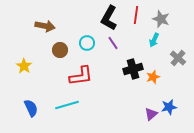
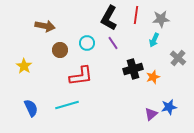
gray star: rotated 24 degrees counterclockwise
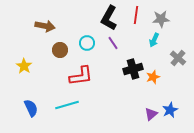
blue star: moved 1 px right, 3 px down; rotated 14 degrees counterclockwise
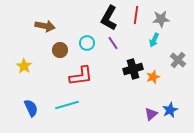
gray cross: moved 2 px down
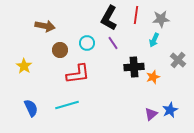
black cross: moved 1 px right, 2 px up; rotated 12 degrees clockwise
red L-shape: moved 3 px left, 2 px up
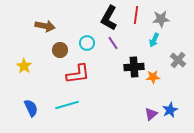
orange star: rotated 16 degrees clockwise
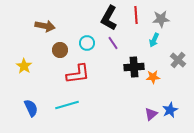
red line: rotated 12 degrees counterclockwise
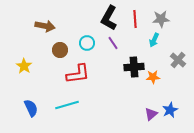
red line: moved 1 px left, 4 px down
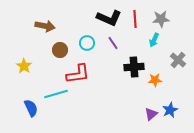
black L-shape: rotated 95 degrees counterclockwise
orange star: moved 2 px right, 3 px down
cyan line: moved 11 px left, 11 px up
